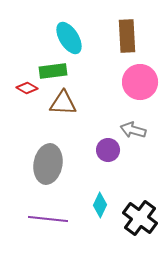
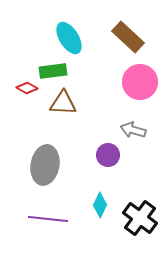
brown rectangle: moved 1 px right, 1 px down; rotated 44 degrees counterclockwise
purple circle: moved 5 px down
gray ellipse: moved 3 px left, 1 px down
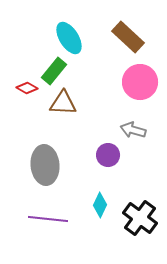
green rectangle: moved 1 px right; rotated 44 degrees counterclockwise
gray ellipse: rotated 15 degrees counterclockwise
